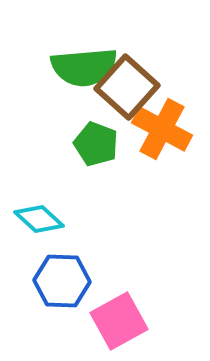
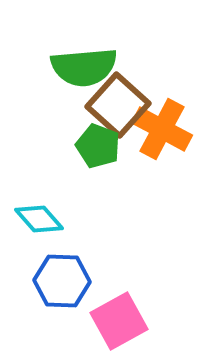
brown square: moved 9 px left, 18 px down
green pentagon: moved 2 px right, 2 px down
cyan diamond: rotated 6 degrees clockwise
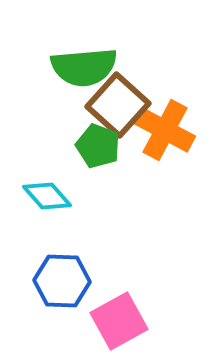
orange cross: moved 3 px right, 1 px down
cyan diamond: moved 8 px right, 23 px up
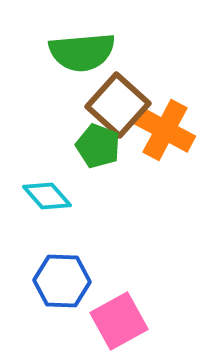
green semicircle: moved 2 px left, 15 px up
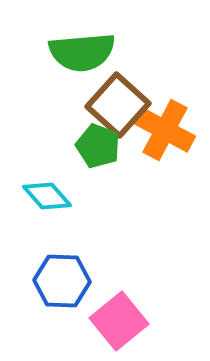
pink square: rotated 10 degrees counterclockwise
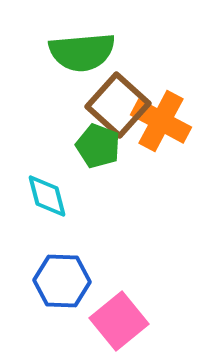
orange cross: moved 4 px left, 9 px up
cyan diamond: rotated 27 degrees clockwise
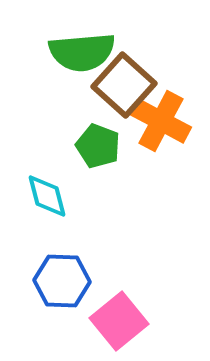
brown square: moved 6 px right, 20 px up
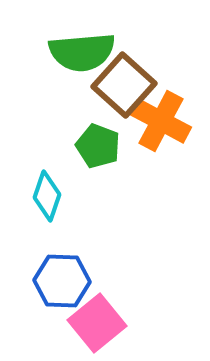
cyan diamond: rotated 33 degrees clockwise
pink square: moved 22 px left, 2 px down
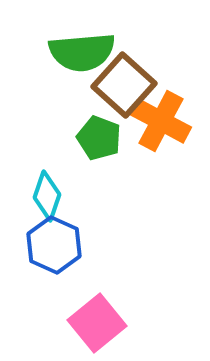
green pentagon: moved 1 px right, 8 px up
blue hexagon: moved 8 px left, 36 px up; rotated 22 degrees clockwise
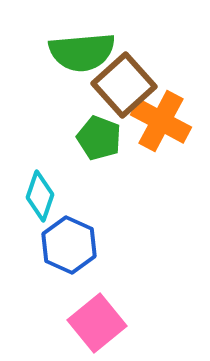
brown square: rotated 6 degrees clockwise
cyan diamond: moved 7 px left
blue hexagon: moved 15 px right
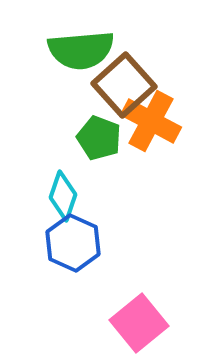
green semicircle: moved 1 px left, 2 px up
orange cross: moved 10 px left
cyan diamond: moved 23 px right
blue hexagon: moved 4 px right, 2 px up
pink square: moved 42 px right
